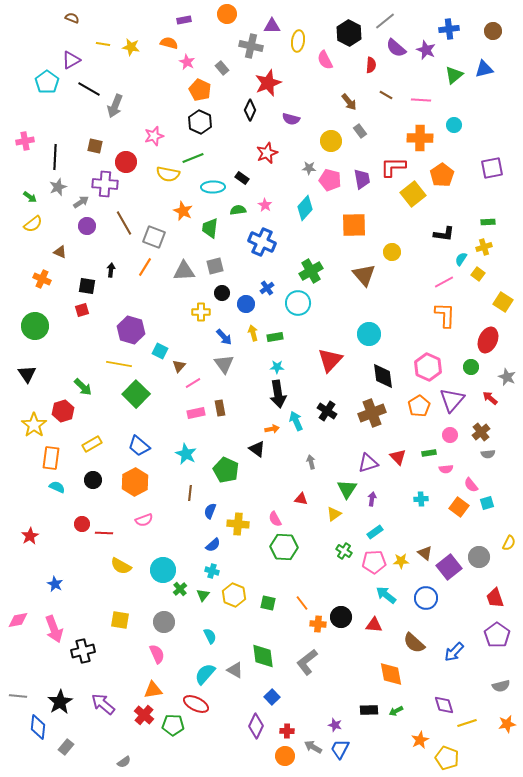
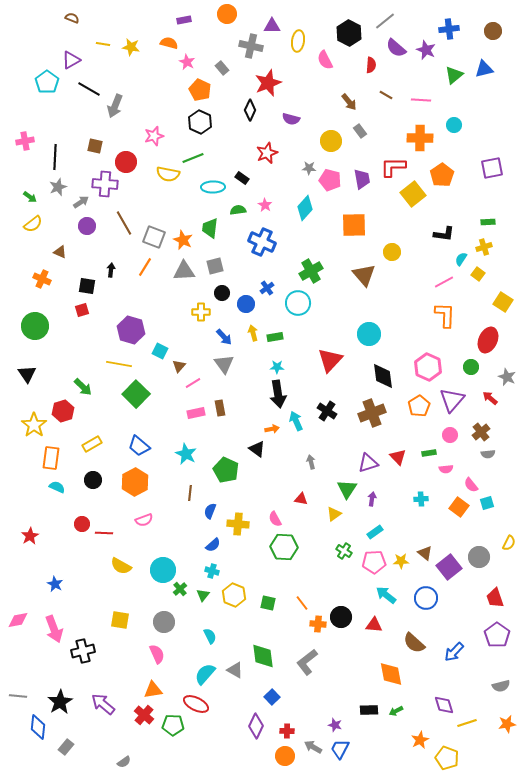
orange star at (183, 211): moved 29 px down
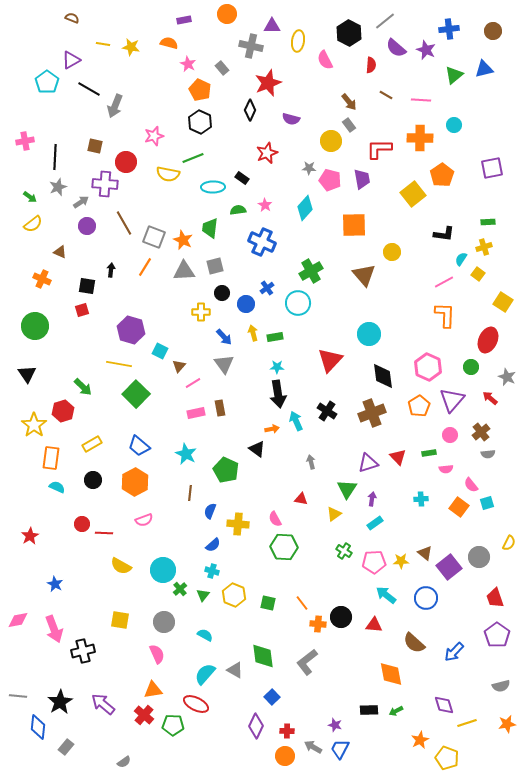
pink star at (187, 62): moved 1 px right, 2 px down
gray rectangle at (360, 131): moved 11 px left, 6 px up
red L-shape at (393, 167): moved 14 px left, 18 px up
cyan rectangle at (375, 532): moved 9 px up
cyan semicircle at (210, 636): moved 5 px left, 1 px up; rotated 35 degrees counterclockwise
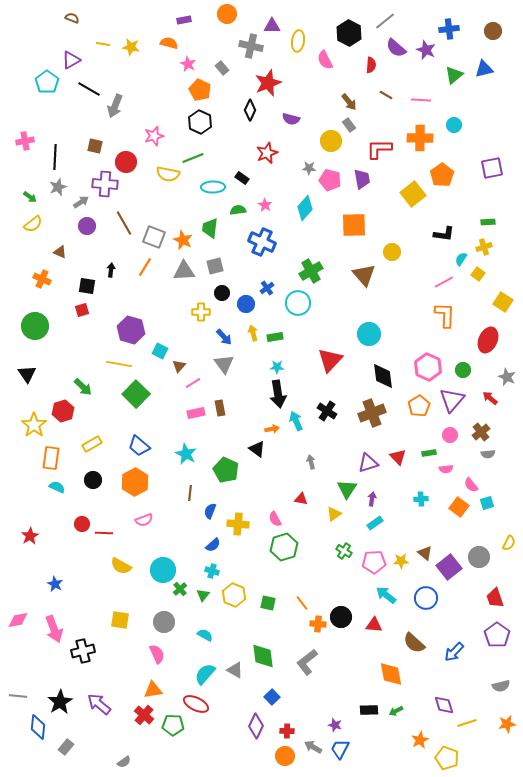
green circle at (471, 367): moved 8 px left, 3 px down
green hexagon at (284, 547): rotated 20 degrees counterclockwise
purple arrow at (103, 704): moved 4 px left
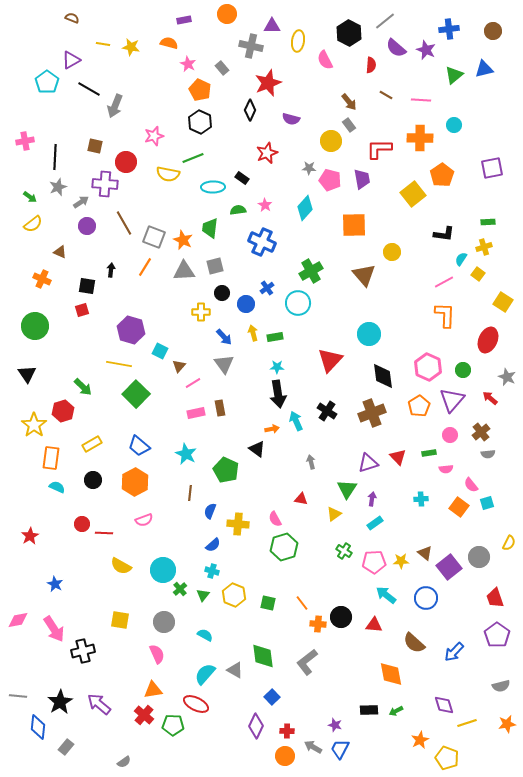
pink arrow at (54, 629): rotated 12 degrees counterclockwise
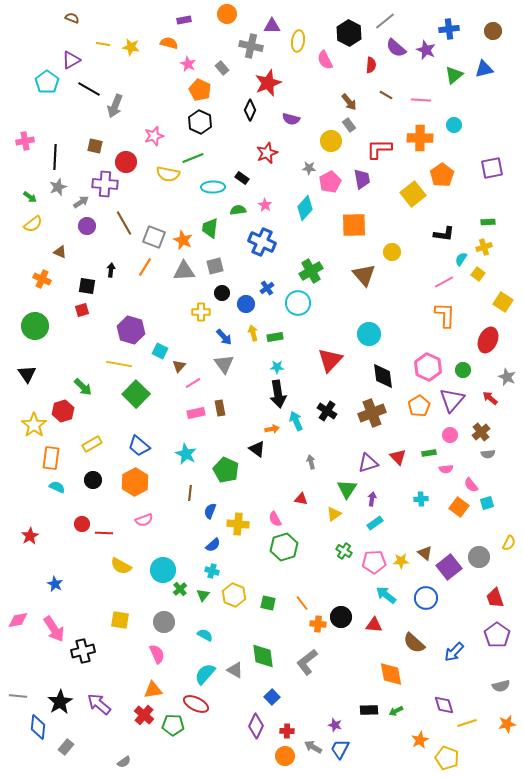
pink pentagon at (330, 180): moved 2 px down; rotated 30 degrees clockwise
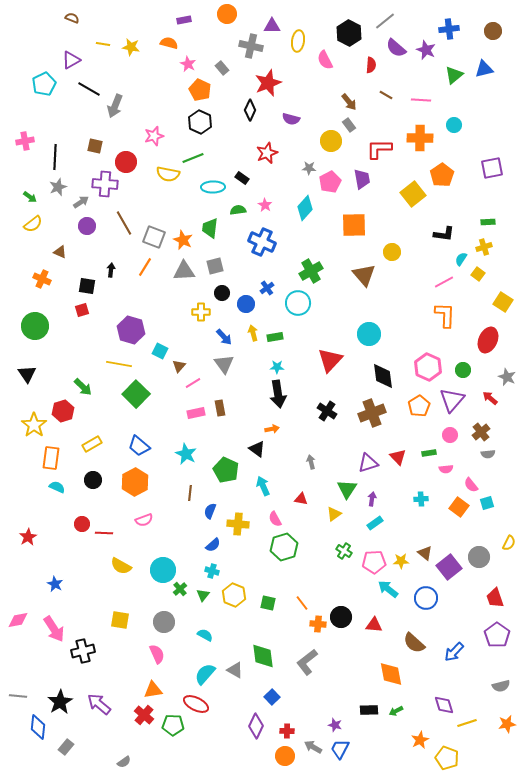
cyan pentagon at (47, 82): moved 3 px left, 2 px down; rotated 10 degrees clockwise
cyan arrow at (296, 421): moved 33 px left, 65 px down
red star at (30, 536): moved 2 px left, 1 px down
cyan arrow at (386, 595): moved 2 px right, 6 px up
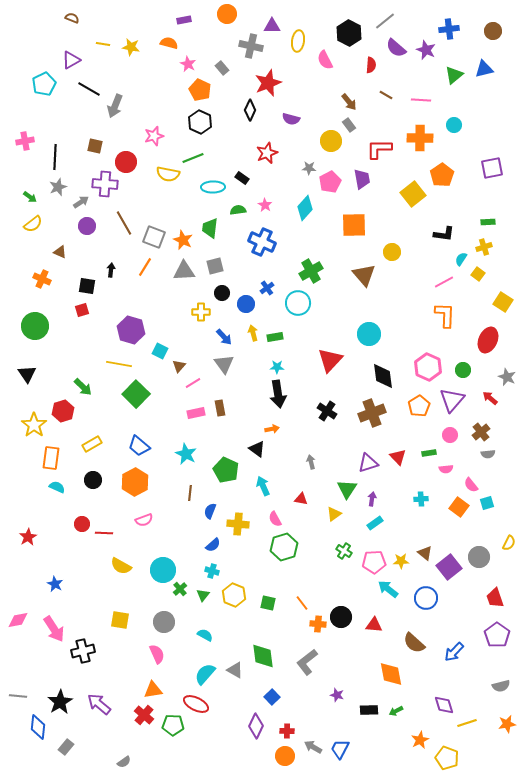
purple star at (335, 725): moved 2 px right, 30 px up
